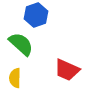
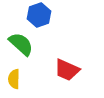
blue hexagon: moved 3 px right
yellow semicircle: moved 1 px left, 1 px down
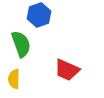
green semicircle: rotated 28 degrees clockwise
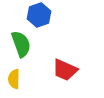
red trapezoid: moved 2 px left
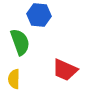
blue hexagon: rotated 25 degrees clockwise
green semicircle: moved 1 px left, 2 px up
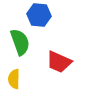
red trapezoid: moved 6 px left, 8 px up
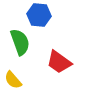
red trapezoid: rotated 12 degrees clockwise
yellow semicircle: moved 1 px left, 1 px down; rotated 42 degrees counterclockwise
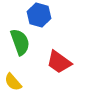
blue hexagon: rotated 10 degrees clockwise
yellow semicircle: moved 2 px down
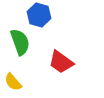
red trapezoid: moved 2 px right
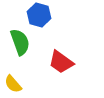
yellow semicircle: moved 2 px down
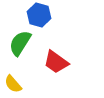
green semicircle: moved 1 px down; rotated 128 degrees counterclockwise
red trapezoid: moved 5 px left
